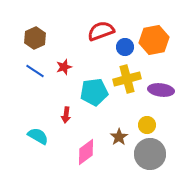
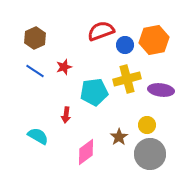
blue circle: moved 2 px up
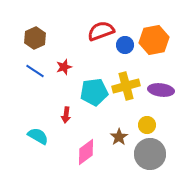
yellow cross: moved 1 px left, 7 px down
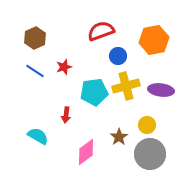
blue circle: moved 7 px left, 11 px down
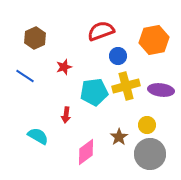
blue line: moved 10 px left, 5 px down
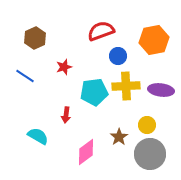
yellow cross: rotated 12 degrees clockwise
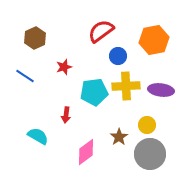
red semicircle: rotated 16 degrees counterclockwise
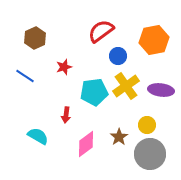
yellow cross: rotated 32 degrees counterclockwise
pink diamond: moved 8 px up
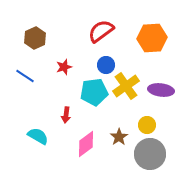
orange hexagon: moved 2 px left, 2 px up; rotated 8 degrees clockwise
blue circle: moved 12 px left, 9 px down
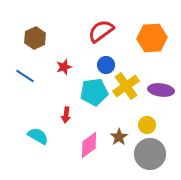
pink diamond: moved 3 px right, 1 px down
